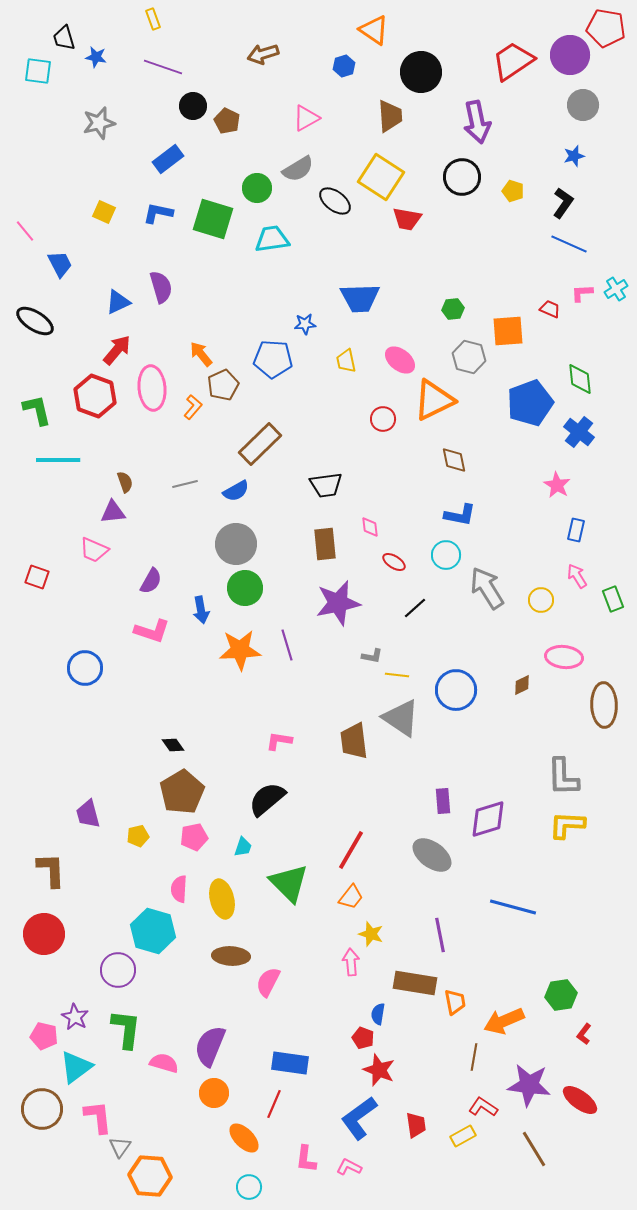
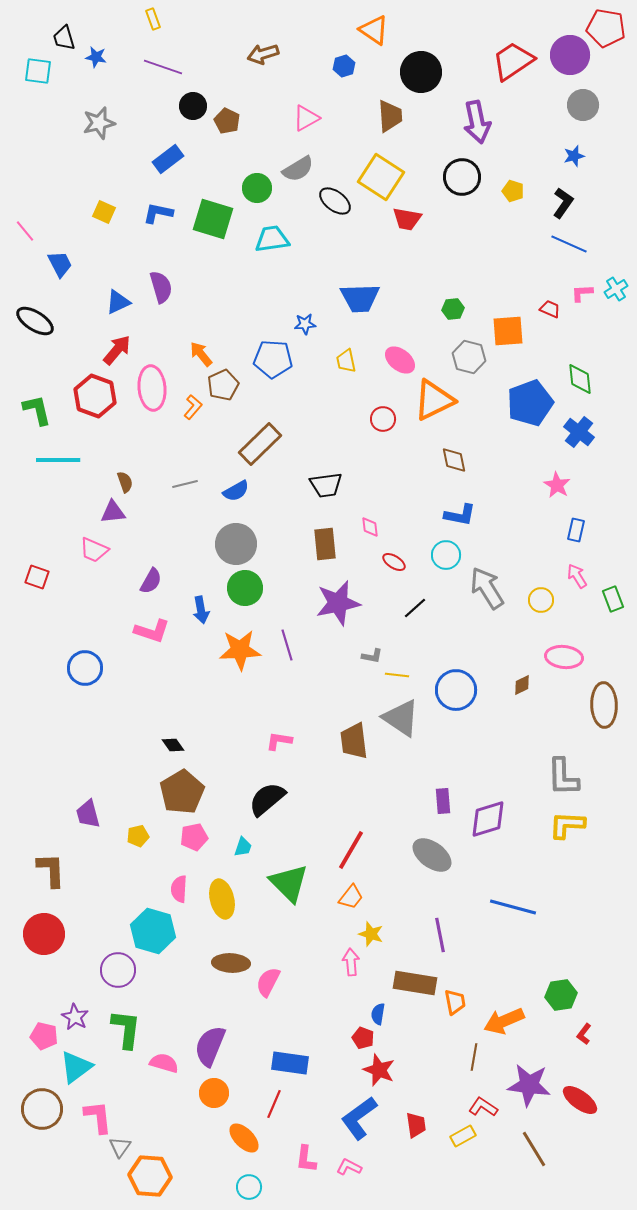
brown ellipse at (231, 956): moved 7 px down
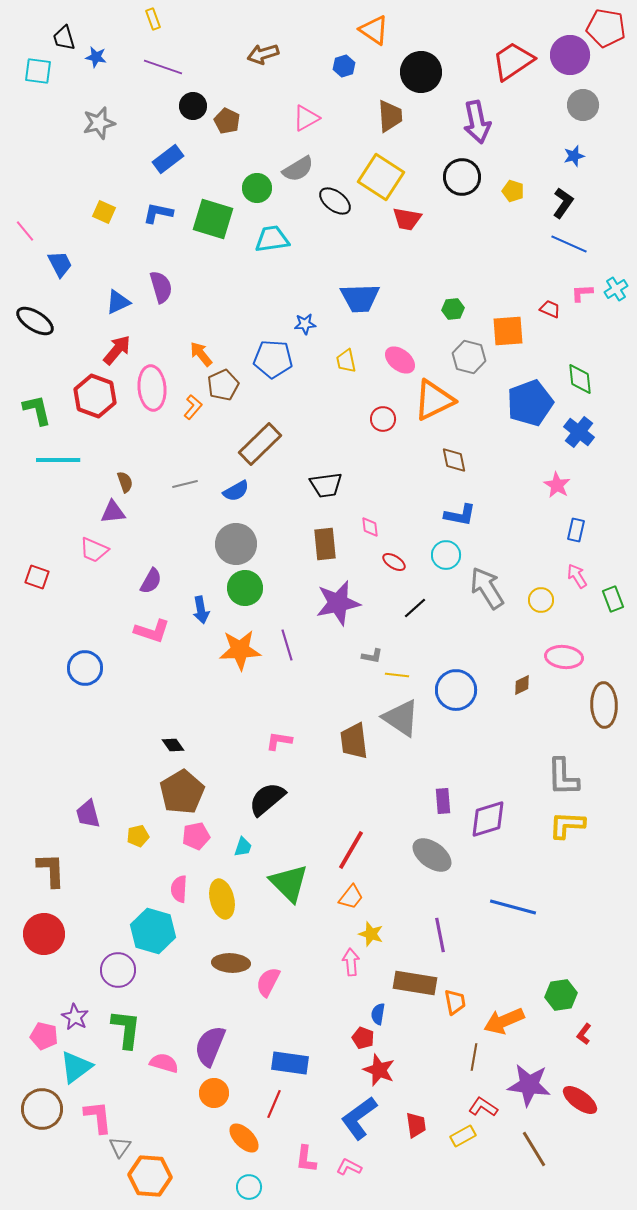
pink pentagon at (194, 837): moved 2 px right, 1 px up
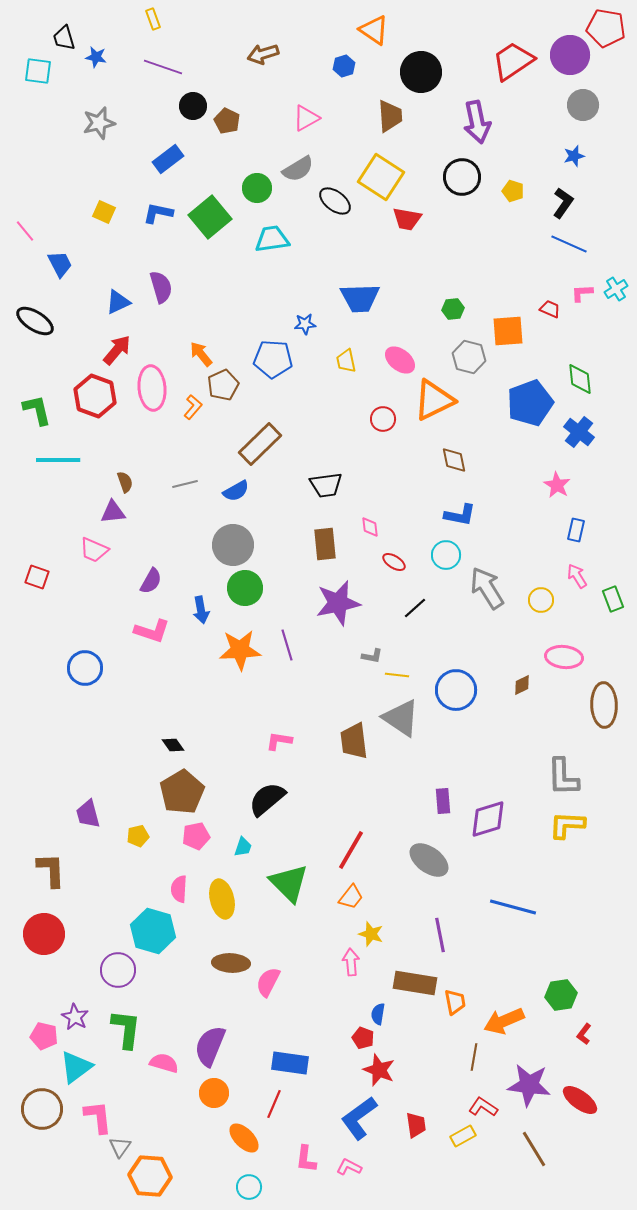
green square at (213, 219): moved 3 px left, 2 px up; rotated 33 degrees clockwise
gray circle at (236, 544): moved 3 px left, 1 px down
gray ellipse at (432, 855): moved 3 px left, 5 px down
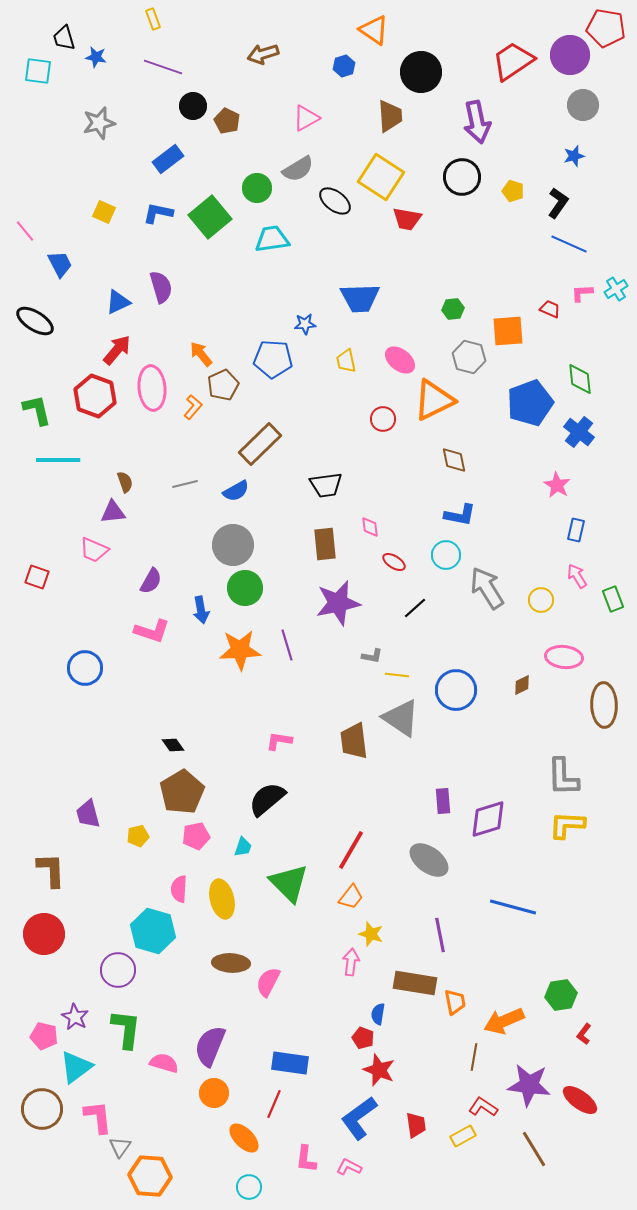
black L-shape at (563, 203): moved 5 px left
pink arrow at (351, 962): rotated 12 degrees clockwise
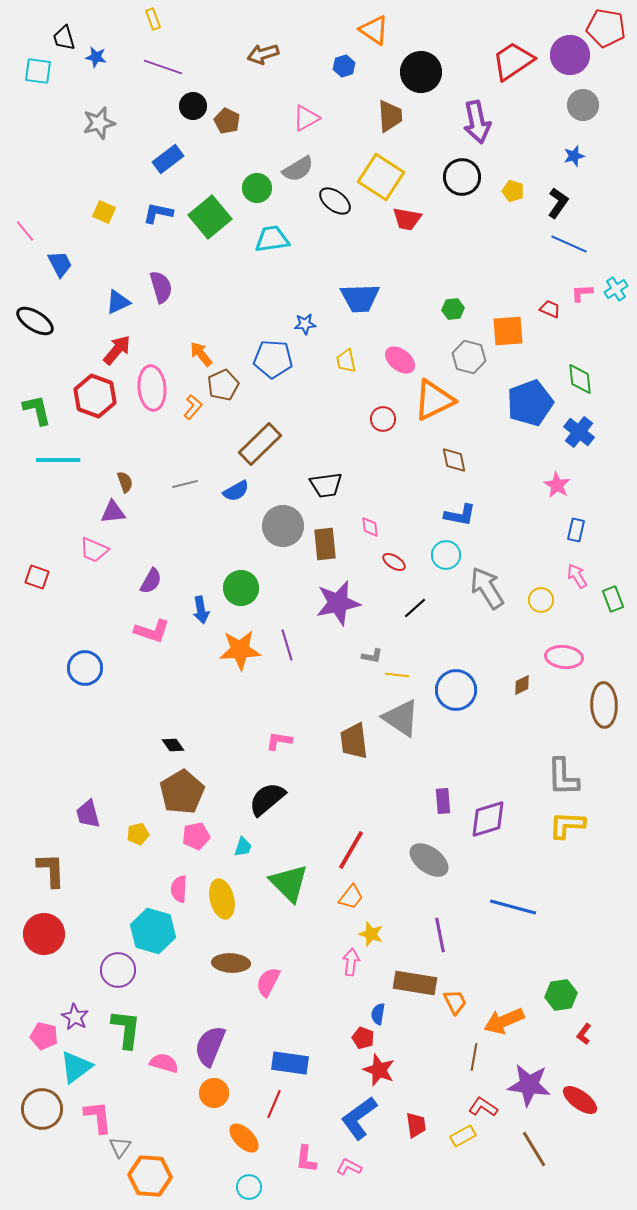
gray circle at (233, 545): moved 50 px right, 19 px up
green circle at (245, 588): moved 4 px left
yellow pentagon at (138, 836): moved 2 px up
orange trapezoid at (455, 1002): rotated 16 degrees counterclockwise
